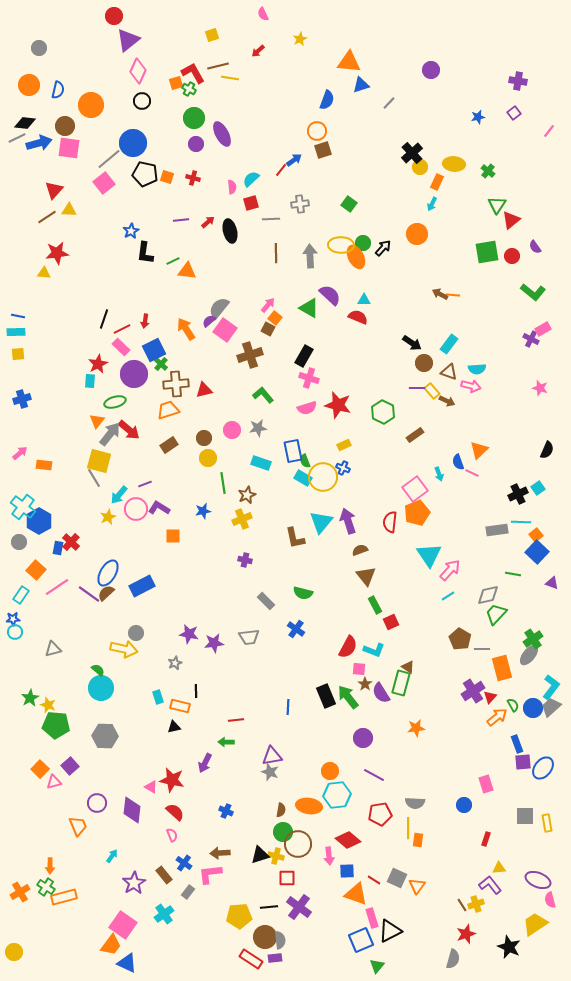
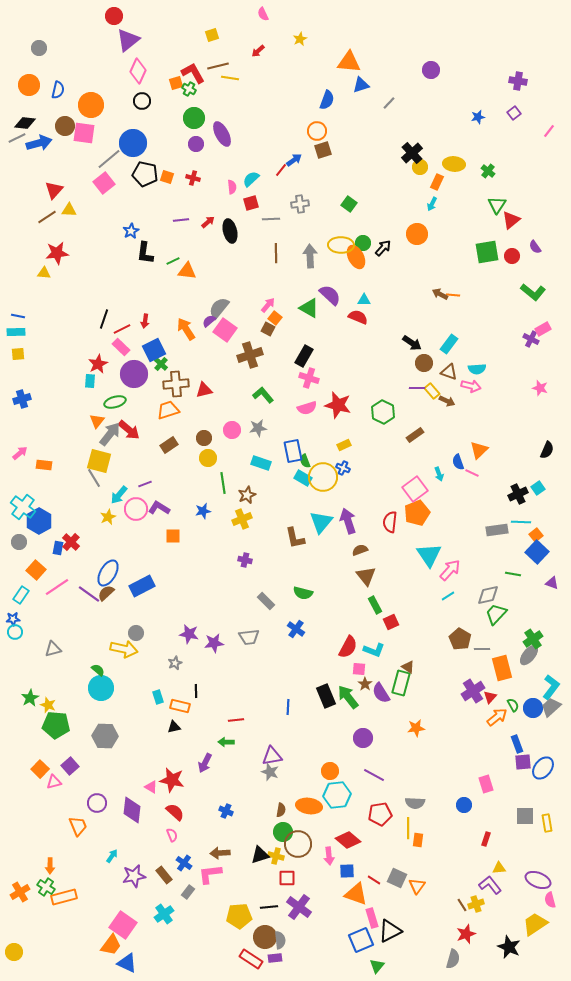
pink square at (69, 148): moved 15 px right, 15 px up
purple star at (134, 883): moved 7 px up; rotated 20 degrees clockwise
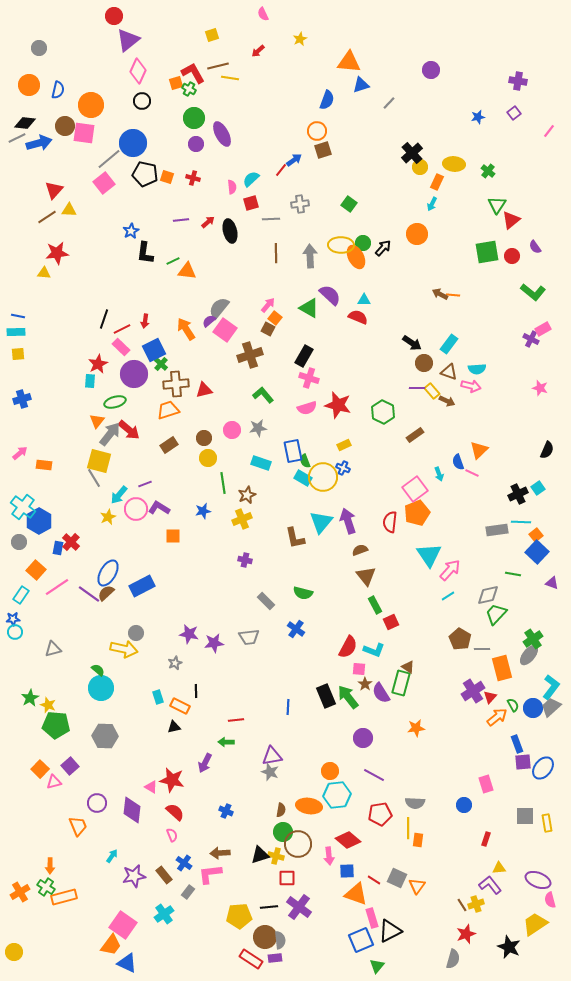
orange rectangle at (180, 706): rotated 12 degrees clockwise
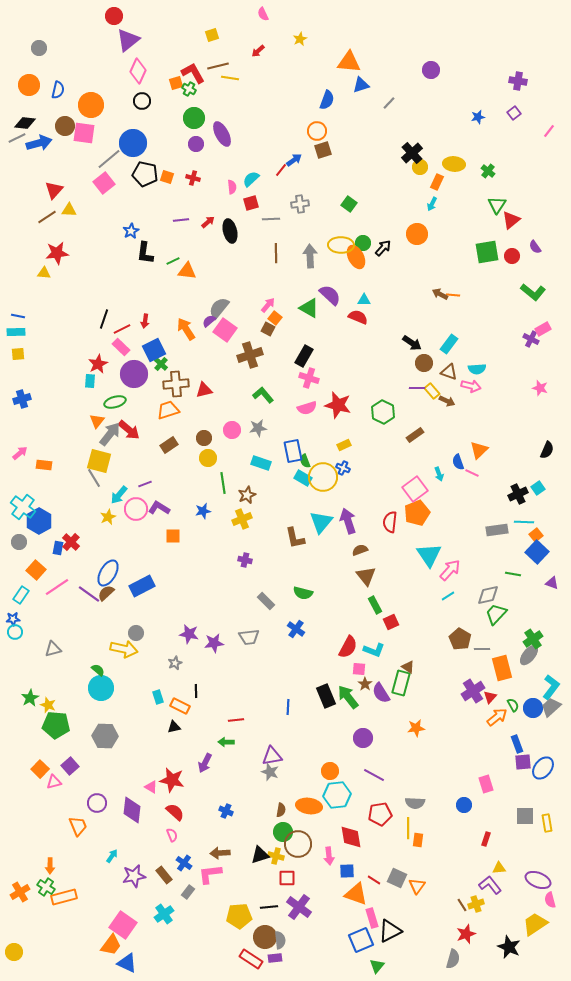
cyan line at (521, 522): moved 3 px right
red diamond at (348, 840): moved 3 px right, 3 px up; rotated 40 degrees clockwise
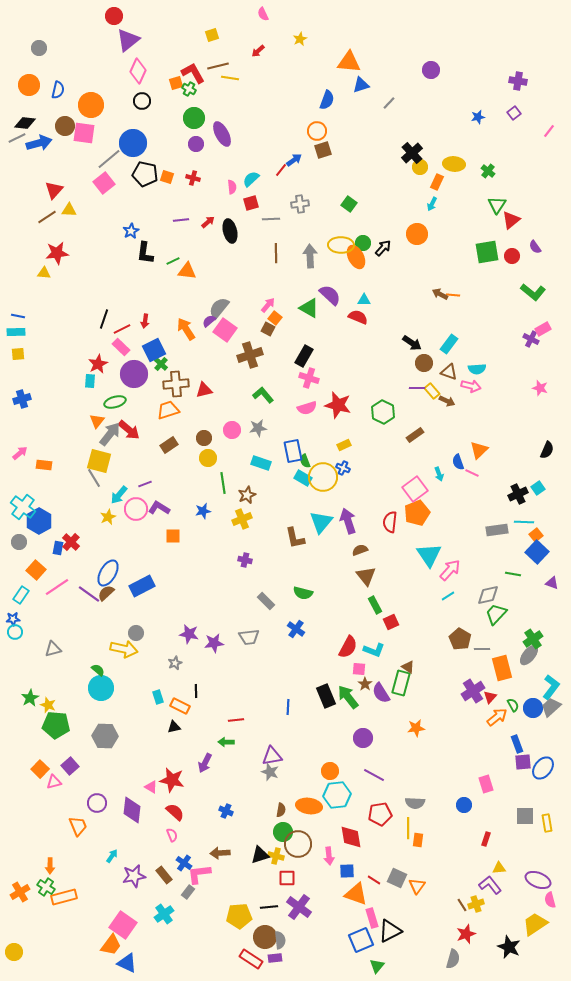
pink L-shape at (210, 874): moved 11 px left
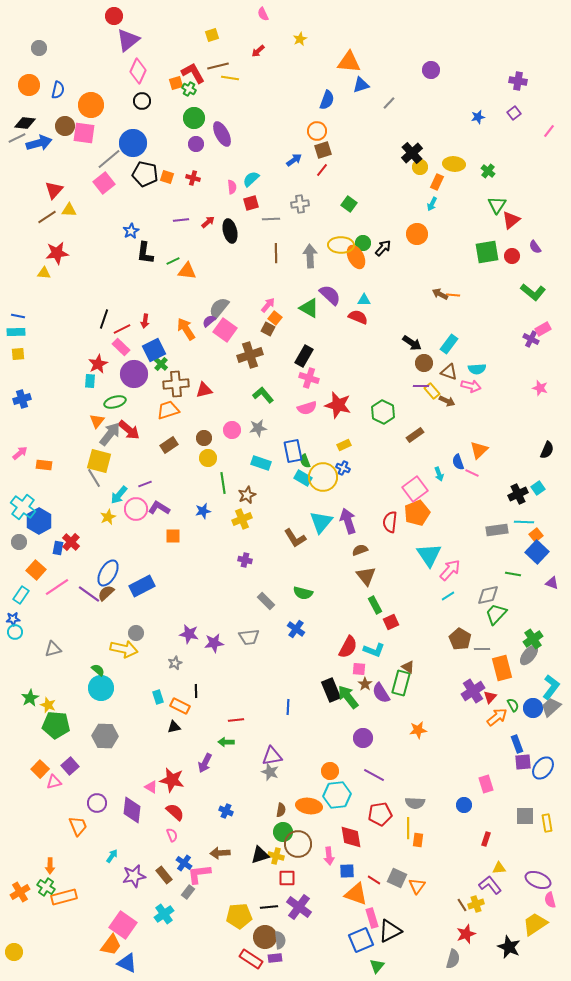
red line at (281, 170): moved 41 px right
purple line at (417, 388): moved 4 px right, 2 px up
brown L-shape at (295, 538): rotated 20 degrees counterclockwise
black rectangle at (326, 696): moved 5 px right, 6 px up
orange star at (416, 728): moved 2 px right, 2 px down
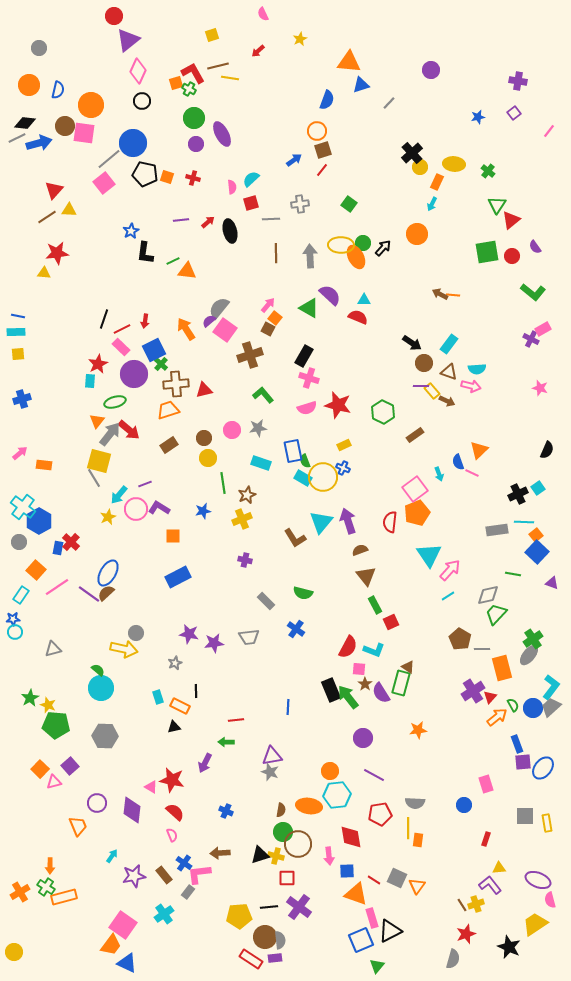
blue rectangle at (142, 586): moved 36 px right, 9 px up
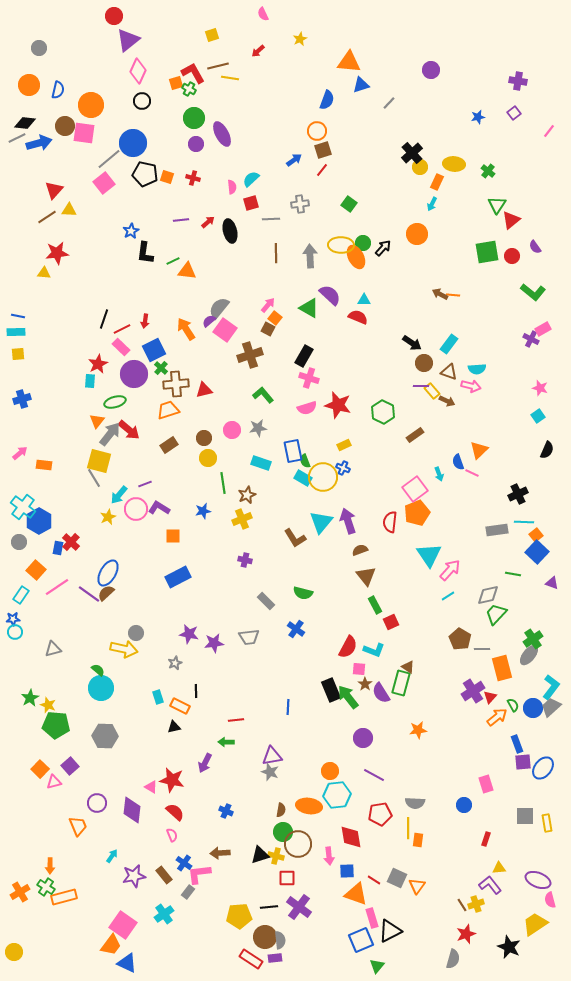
green cross at (161, 364): moved 4 px down
cyan square at (538, 488): moved 72 px up
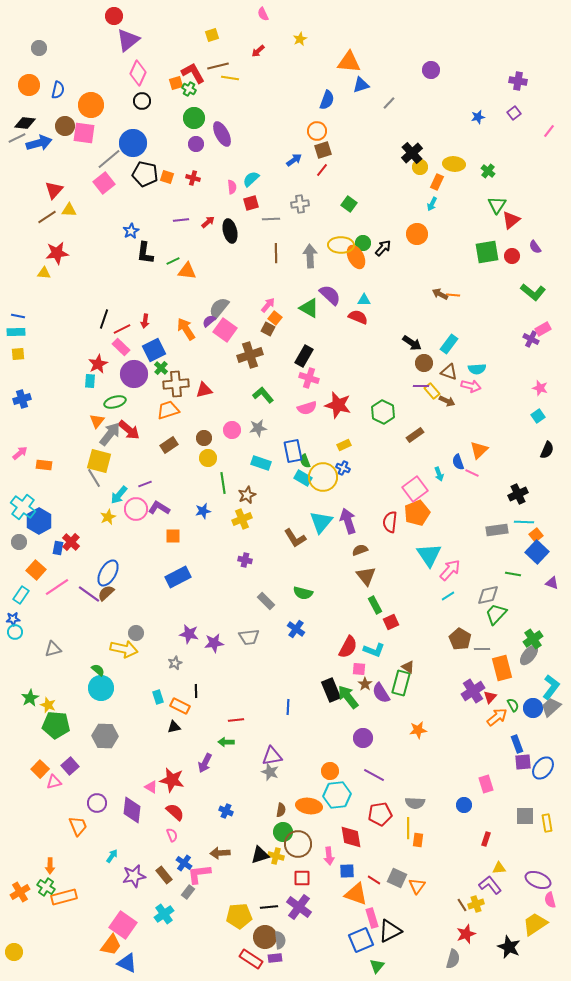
pink diamond at (138, 71): moved 2 px down
red square at (287, 878): moved 15 px right
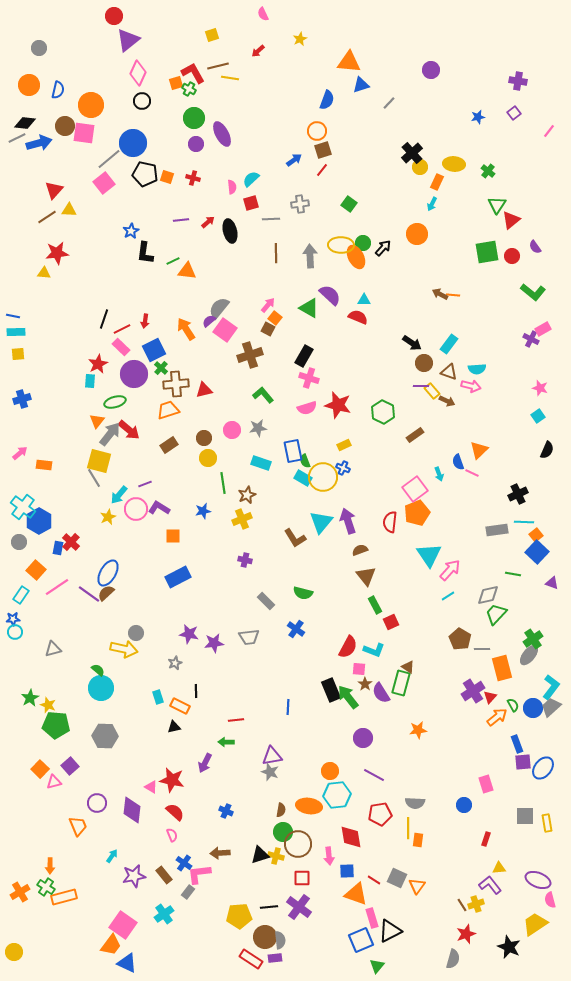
blue line at (18, 316): moved 5 px left
